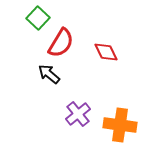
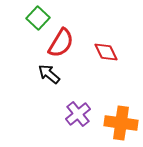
orange cross: moved 1 px right, 2 px up
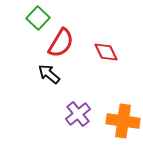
orange cross: moved 2 px right, 2 px up
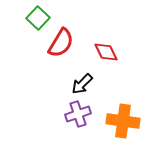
black arrow: moved 33 px right, 10 px down; rotated 85 degrees counterclockwise
purple cross: rotated 20 degrees clockwise
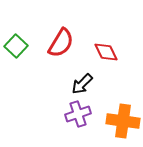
green square: moved 22 px left, 28 px down
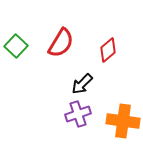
red diamond: moved 2 px right, 2 px up; rotated 75 degrees clockwise
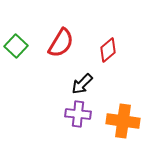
purple cross: rotated 25 degrees clockwise
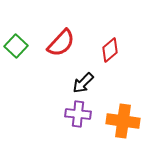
red semicircle: rotated 12 degrees clockwise
red diamond: moved 2 px right
black arrow: moved 1 px right, 1 px up
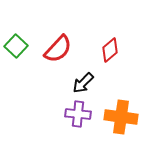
red semicircle: moved 3 px left, 6 px down
orange cross: moved 2 px left, 4 px up
